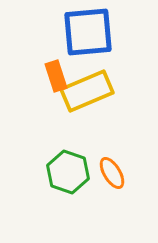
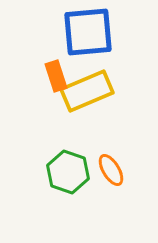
orange ellipse: moved 1 px left, 3 px up
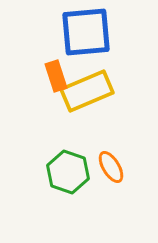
blue square: moved 2 px left
orange ellipse: moved 3 px up
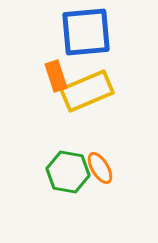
orange ellipse: moved 11 px left, 1 px down
green hexagon: rotated 9 degrees counterclockwise
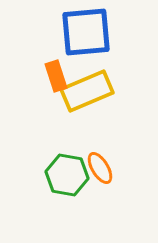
green hexagon: moved 1 px left, 3 px down
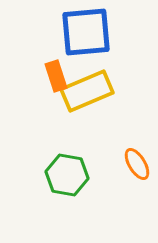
orange ellipse: moved 37 px right, 4 px up
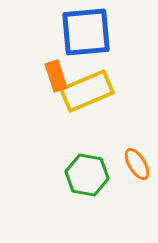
green hexagon: moved 20 px right
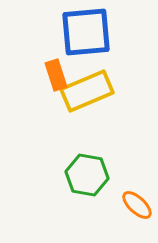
orange rectangle: moved 1 px up
orange ellipse: moved 41 px down; rotated 16 degrees counterclockwise
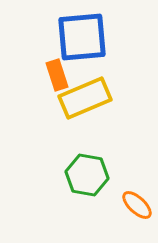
blue square: moved 4 px left, 5 px down
orange rectangle: moved 1 px right
yellow rectangle: moved 2 px left, 7 px down
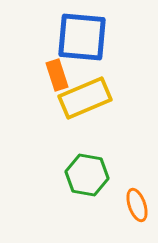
blue square: rotated 10 degrees clockwise
orange ellipse: rotated 28 degrees clockwise
